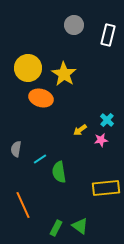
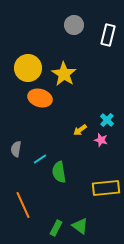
orange ellipse: moved 1 px left
pink star: rotated 24 degrees clockwise
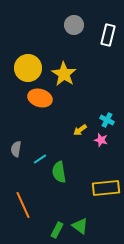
cyan cross: rotated 16 degrees counterclockwise
green rectangle: moved 1 px right, 2 px down
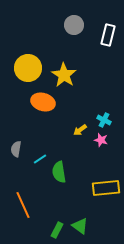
yellow star: moved 1 px down
orange ellipse: moved 3 px right, 4 px down
cyan cross: moved 3 px left
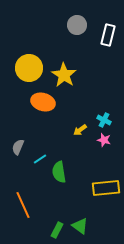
gray circle: moved 3 px right
yellow circle: moved 1 px right
pink star: moved 3 px right
gray semicircle: moved 2 px right, 2 px up; rotated 14 degrees clockwise
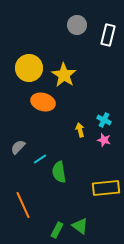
yellow arrow: rotated 112 degrees clockwise
gray semicircle: rotated 21 degrees clockwise
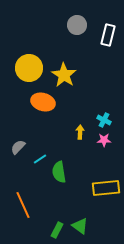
yellow arrow: moved 2 px down; rotated 16 degrees clockwise
pink star: rotated 16 degrees counterclockwise
